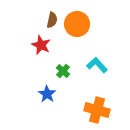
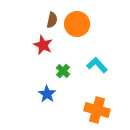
red star: moved 2 px right
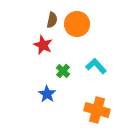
cyan L-shape: moved 1 px left, 1 px down
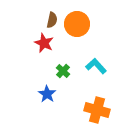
red star: moved 1 px right, 2 px up
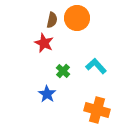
orange circle: moved 6 px up
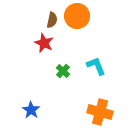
orange circle: moved 2 px up
cyan L-shape: rotated 20 degrees clockwise
blue star: moved 16 px left, 16 px down
orange cross: moved 3 px right, 2 px down
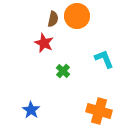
brown semicircle: moved 1 px right, 1 px up
cyan L-shape: moved 8 px right, 7 px up
orange cross: moved 1 px left, 1 px up
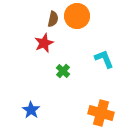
red star: rotated 24 degrees clockwise
orange cross: moved 2 px right, 2 px down
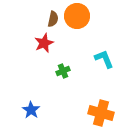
green cross: rotated 24 degrees clockwise
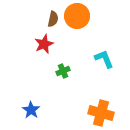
red star: moved 1 px down
